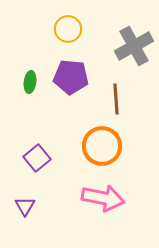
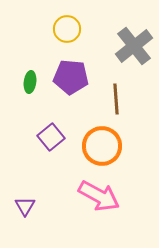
yellow circle: moved 1 px left
gray cross: rotated 9 degrees counterclockwise
purple square: moved 14 px right, 21 px up
pink arrow: moved 4 px left, 2 px up; rotated 18 degrees clockwise
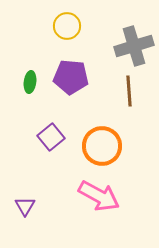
yellow circle: moved 3 px up
gray cross: rotated 21 degrees clockwise
brown line: moved 13 px right, 8 px up
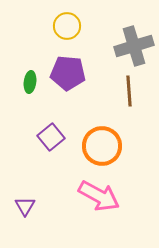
purple pentagon: moved 3 px left, 4 px up
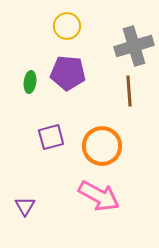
purple square: rotated 24 degrees clockwise
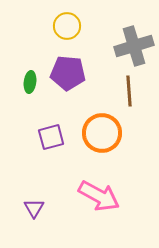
orange circle: moved 13 px up
purple triangle: moved 9 px right, 2 px down
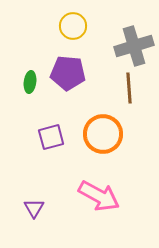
yellow circle: moved 6 px right
brown line: moved 3 px up
orange circle: moved 1 px right, 1 px down
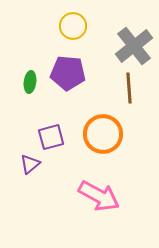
gray cross: rotated 21 degrees counterclockwise
purple triangle: moved 4 px left, 44 px up; rotated 20 degrees clockwise
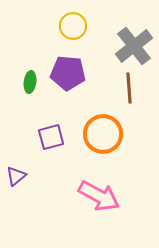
purple triangle: moved 14 px left, 12 px down
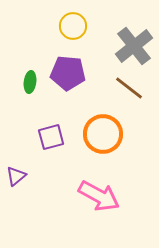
brown line: rotated 48 degrees counterclockwise
